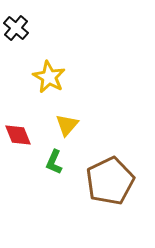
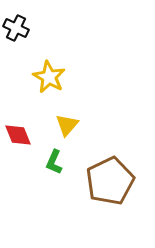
black cross: rotated 15 degrees counterclockwise
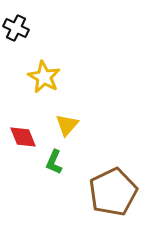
yellow star: moved 5 px left
red diamond: moved 5 px right, 2 px down
brown pentagon: moved 3 px right, 11 px down
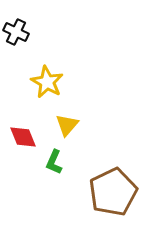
black cross: moved 4 px down
yellow star: moved 3 px right, 5 px down
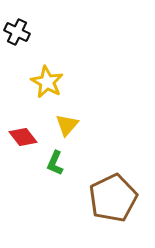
black cross: moved 1 px right
red diamond: rotated 16 degrees counterclockwise
green L-shape: moved 1 px right, 1 px down
brown pentagon: moved 6 px down
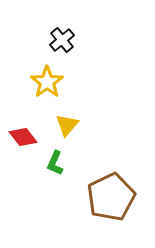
black cross: moved 45 px right, 8 px down; rotated 25 degrees clockwise
yellow star: rotated 8 degrees clockwise
brown pentagon: moved 2 px left, 1 px up
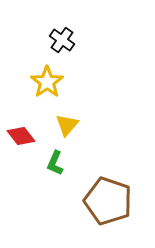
black cross: rotated 15 degrees counterclockwise
red diamond: moved 2 px left, 1 px up
brown pentagon: moved 3 px left, 4 px down; rotated 27 degrees counterclockwise
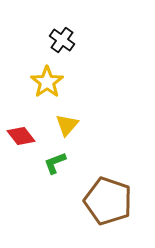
green L-shape: rotated 45 degrees clockwise
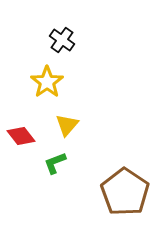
brown pentagon: moved 17 px right, 9 px up; rotated 15 degrees clockwise
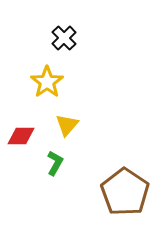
black cross: moved 2 px right, 2 px up; rotated 10 degrees clockwise
red diamond: rotated 52 degrees counterclockwise
green L-shape: rotated 140 degrees clockwise
